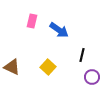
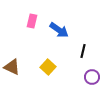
black line: moved 1 px right, 4 px up
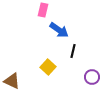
pink rectangle: moved 11 px right, 11 px up
black line: moved 10 px left
brown triangle: moved 14 px down
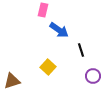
black line: moved 8 px right, 1 px up; rotated 32 degrees counterclockwise
purple circle: moved 1 px right, 1 px up
brown triangle: rotated 42 degrees counterclockwise
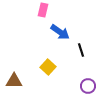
blue arrow: moved 1 px right, 2 px down
purple circle: moved 5 px left, 10 px down
brown triangle: moved 2 px right; rotated 18 degrees clockwise
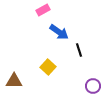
pink rectangle: rotated 48 degrees clockwise
blue arrow: moved 1 px left
black line: moved 2 px left
purple circle: moved 5 px right
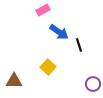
black line: moved 5 px up
purple circle: moved 2 px up
